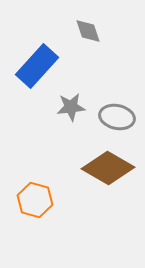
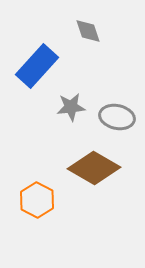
brown diamond: moved 14 px left
orange hexagon: moved 2 px right; rotated 12 degrees clockwise
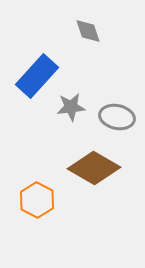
blue rectangle: moved 10 px down
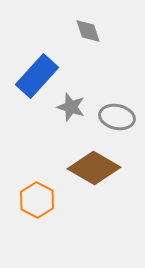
gray star: rotated 24 degrees clockwise
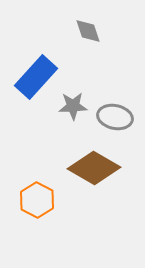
blue rectangle: moved 1 px left, 1 px down
gray star: moved 2 px right, 1 px up; rotated 20 degrees counterclockwise
gray ellipse: moved 2 px left
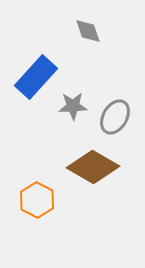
gray ellipse: rotated 72 degrees counterclockwise
brown diamond: moved 1 px left, 1 px up
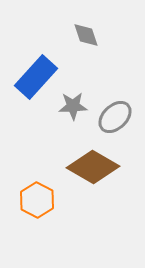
gray diamond: moved 2 px left, 4 px down
gray ellipse: rotated 16 degrees clockwise
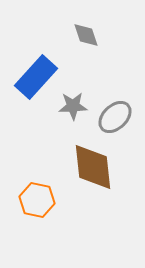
brown diamond: rotated 54 degrees clockwise
orange hexagon: rotated 16 degrees counterclockwise
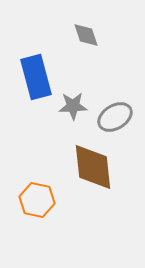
blue rectangle: rotated 57 degrees counterclockwise
gray ellipse: rotated 12 degrees clockwise
